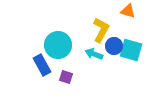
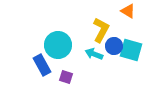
orange triangle: rotated 14 degrees clockwise
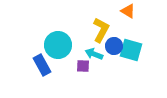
purple square: moved 17 px right, 11 px up; rotated 16 degrees counterclockwise
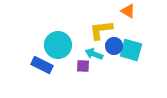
yellow L-shape: rotated 125 degrees counterclockwise
blue rectangle: rotated 35 degrees counterclockwise
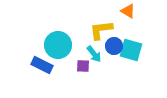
cyan arrow: rotated 150 degrees counterclockwise
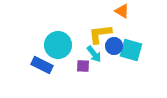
orange triangle: moved 6 px left
yellow L-shape: moved 1 px left, 4 px down
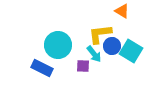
blue circle: moved 2 px left
cyan square: moved 1 px down; rotated 15 degrees clockwise
blue rectangle: moved 3 px down
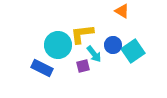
yellow L-shape: moved 18 px left
blue circle: moved 1 px right, 1 px up
cyan square: moved 2 px right; rotated 25 degrees clockwise
purple square: rotated 16 degrees counterclockwise
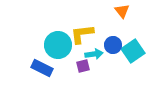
orange triangle: rotated 21 degrees clockwise
cyan arrow: rotated 60 degrees counterclockwise
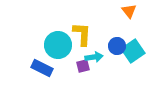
orange triangle: moved 7 px right
yellow L-shape: rotated 100 degrees clockwise
blue circle: moved 4 px right, 1 px down
cyan arrow: moved 3 px down
